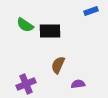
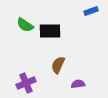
purple cross: moved 1 px up
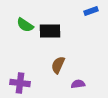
purple cross: moved 6 px left; rotated 30 degrees clockwise
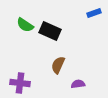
blue rectangle: moved 3 px right, 2 px down
black rectangle: rotated 25 degrees clockwise
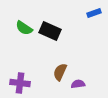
green semicircle: moved 1 px left, 3 px down
brown semicircle: moved 2 px right, 7 px down
